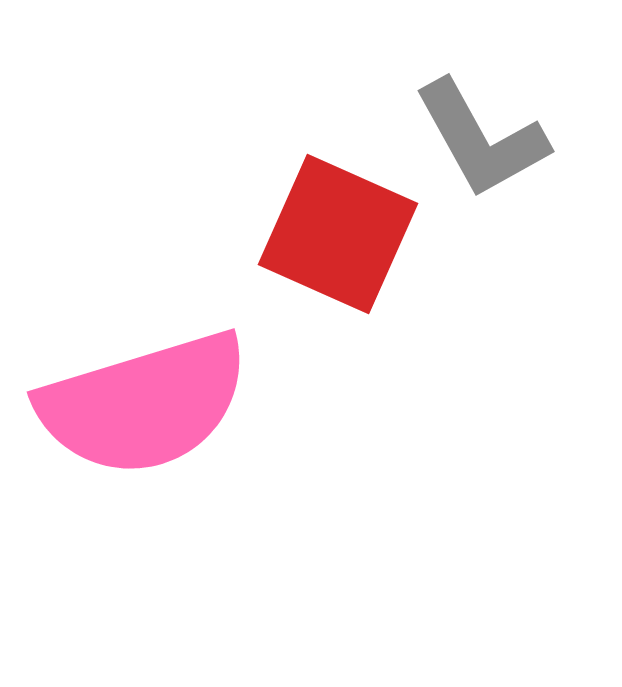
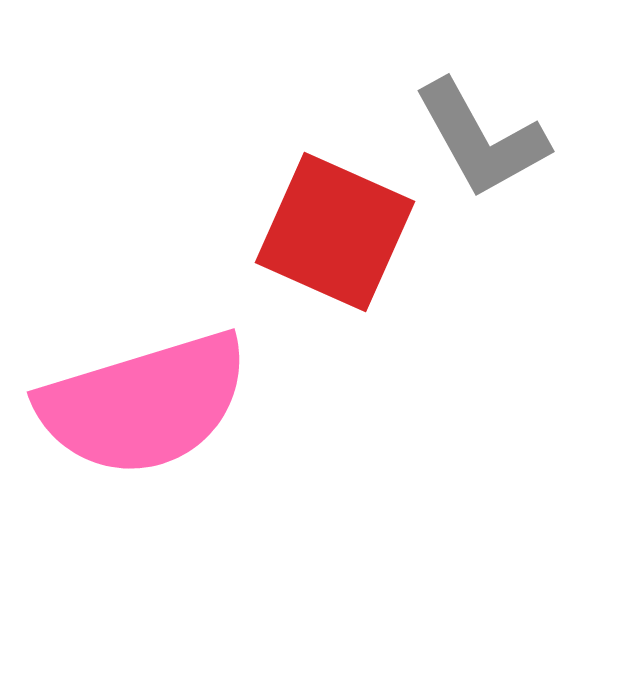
red square: moved 3 px left, 2 px up
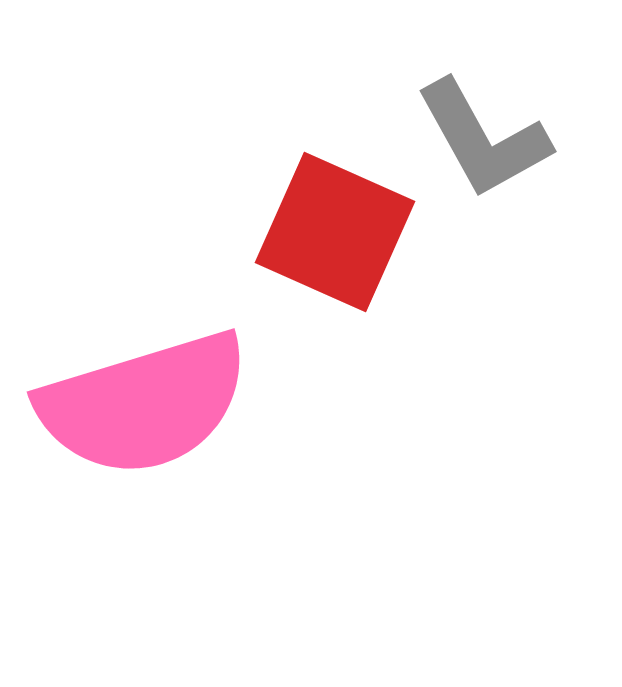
gray L-shape: moved 2 px right
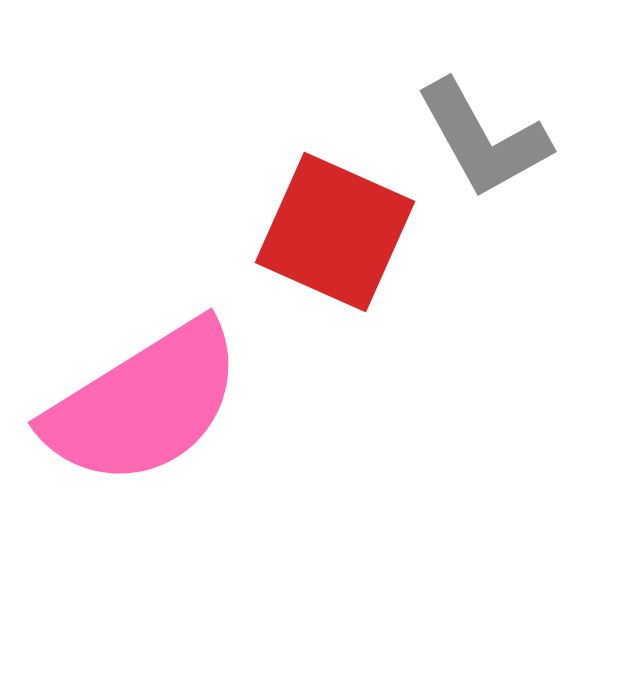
pink semicircle: rotated 15 degrees counterclockwise
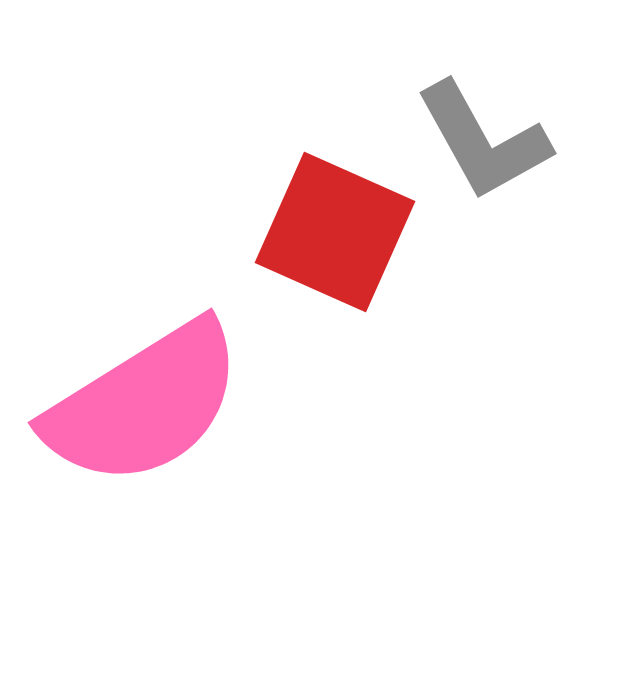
gray L-shape: moved 2 px down
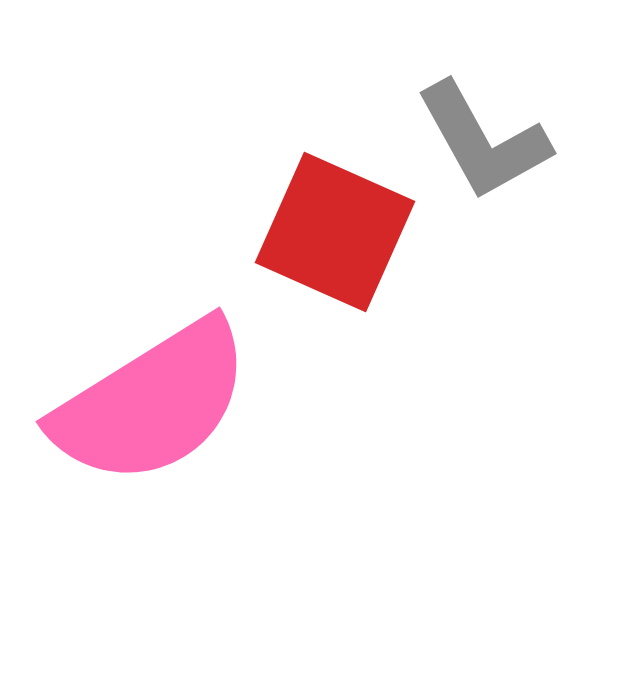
pink semicircle: moved 8 px right, 1 px up
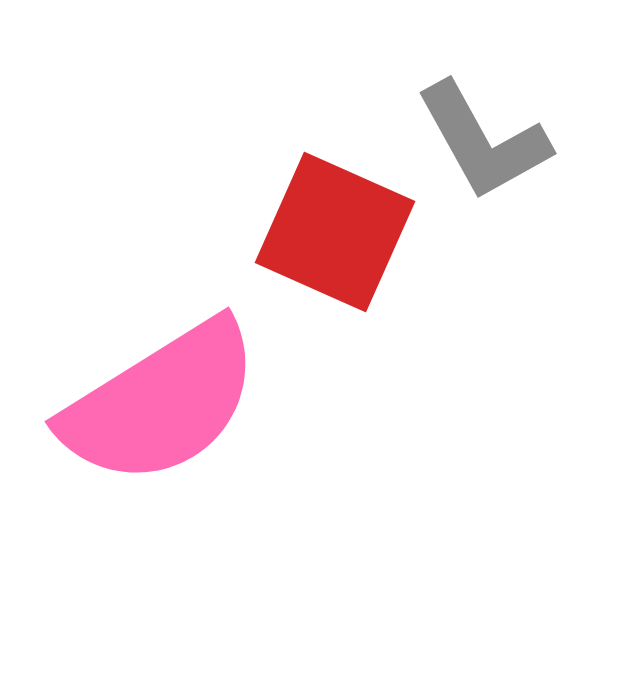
pink semicircle: moved 9 px right
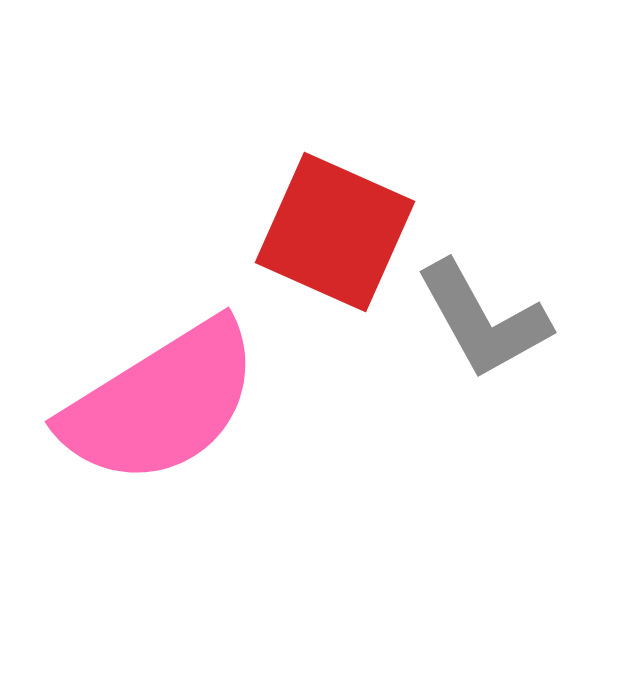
gray L-shape: moved 179 px down
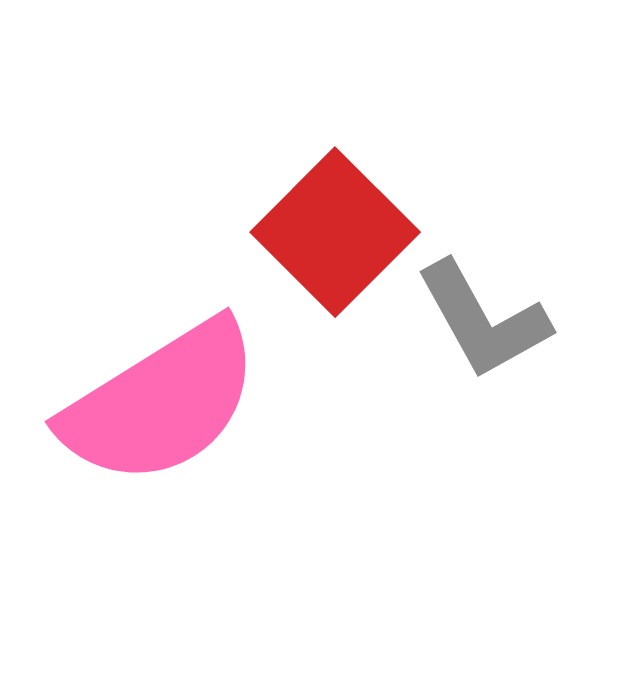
red square: rotated 21 degrees clockwise
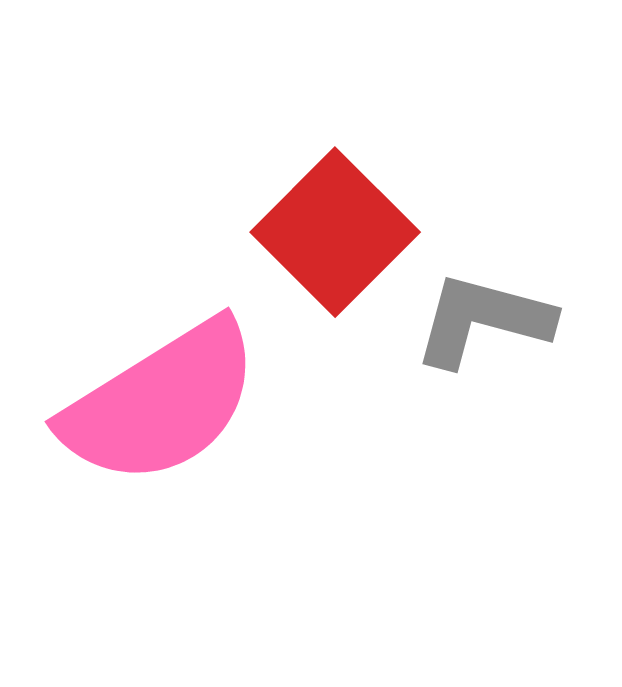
gray L-shape: rotated 134 degrees clockwise
